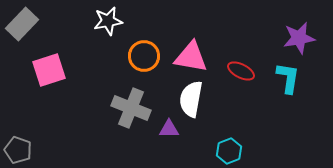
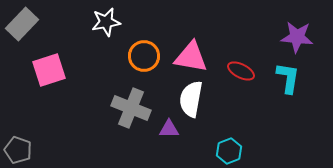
white star: moved 2 px left, 1 px down
purple star: moved 2 px left, 1 px up; rotated 16 degrees clockwise
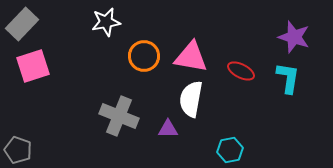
purple star: moved 3 px left; rotated 12 degrees clockwise
pink square: moved 16 px left, 4 px up
gray cross: moved 12 px left, 8 px down
purple triangle: moved 1 px left
cyan hexagon: moved 1 px right, 1 px up; rotated 10 degrees clockwise
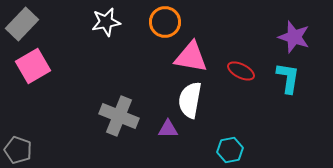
orange circle: moved 21 px right, 34 px up
pink square: rotated 12 degrees counterclockwise
white semicircle: moved 1 px left, 1 px down
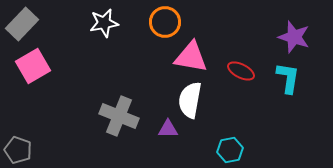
white star: moved 2 px left, 1 px down
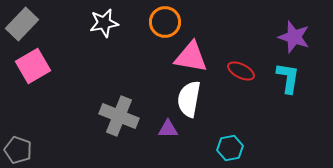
white semicircle: moved 1 px left, 1 px up
cyan hexagon: moved 2 px up
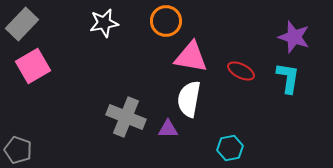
orange circle: moved 1 px right, 1 px up
gray cross: moved 7 px right, 1 px down
